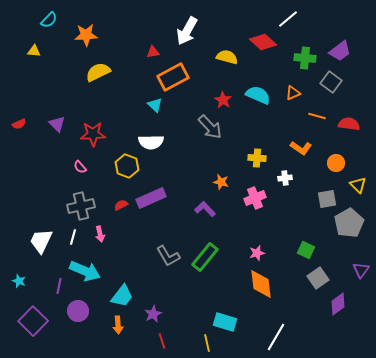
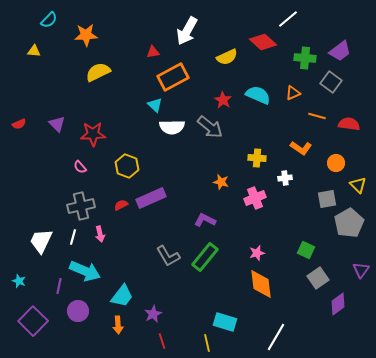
yellow semicircle at (227, 57): rotated 140 degrees clockwise
gray arrow at (210, 127): rotated 8 degrees counterclockwise
white semicircle at (151, 142): moved 21 px right, 15 px up
purple L-shape at (205, 209): moved 11 px down; rotated 20 degrees counterclockwise
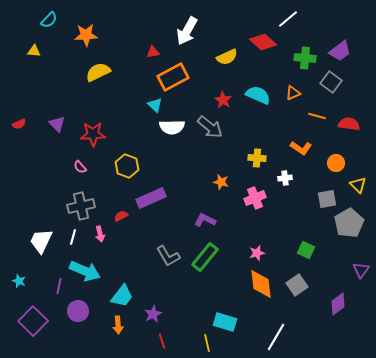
red semicircle at (121, 205): moved 11 px down
gray square at (318, 278): moved 21 px left, 7 px down
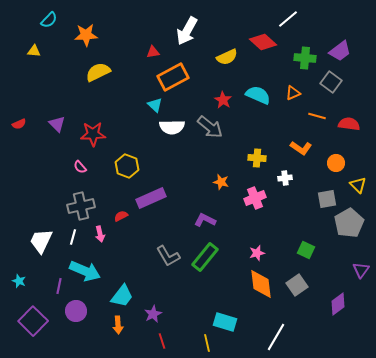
purple circle at (78, 311): moved 2 px left
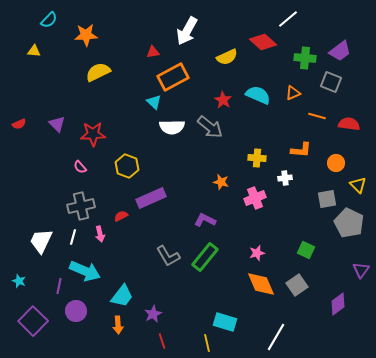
gray square at (331, 82): rotated 15 degrees counterclockwise
cyan triangle at (155, 105): moved 1 px left, 3 px up
orange L-shape at (301, 148): moved 2 px down; rotated 30 degrees counterclockwise
gray pentagon at (349, 223): rotated 16 degrees counterclockwise
orange diamond at (261, 284): rotated 16 degrees counterclockwise
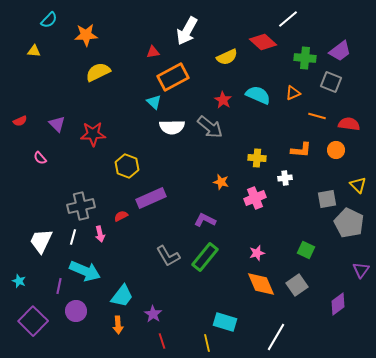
red semicircle at (19, 124): moved 1 px right, 3 px up
orange circle at (336, 163): moved 13 px up
pink semicircle at (80, 167): moved 40 px left, 9 px up
purple star at (153, 314): rotated 12 degrees counterclockwise
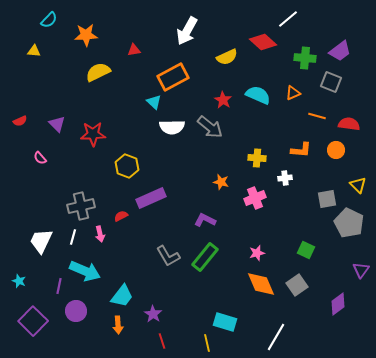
red triangle at (153, 52): moved 19 px left, 2 px up
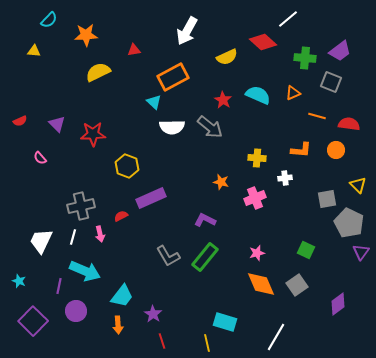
purple triangle at (361, 270): moved 18 px up
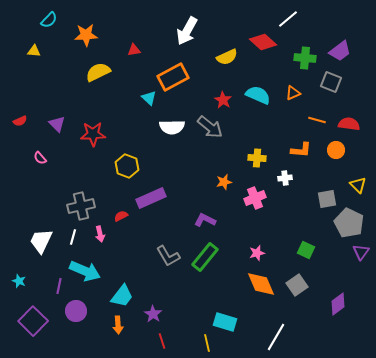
cyan triangle at (154, 102): moved 5 px left, 4 px up
orange line at (317, 116): moved 4 px down
orange star at (221, 182): moved 3 px right; rotated 28 degrees counterclockwise
